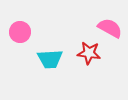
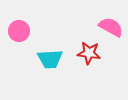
pink semicircle: moved 1 px right, 1 px up
pink circle: moved 1 px left, 1 px up
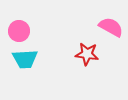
red star: moved 2 px left, 1 px down
cyan trapezoid: moved 25 px left
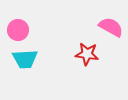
pink circle: moved 1 px left, 1 px up
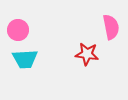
pink semicircle: rotated 50 degrees clockwise
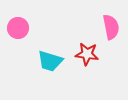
pink circle: moved 2 px up
cyan trapezoid: moved 25 px right, 2 px down; rotated 20 degrees clockwise
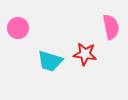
red star: moved 2 px left
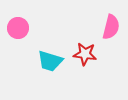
pink semicircle: rotated 25 degrees clockwise
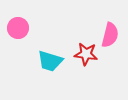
pink semicircle: moved 1 px left, 8 px down
red star: moved 1 px right
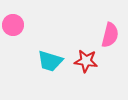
pink circle: moved 5 px left, 3 px up
red star: moved 7 px down
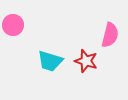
red star: rotated 10 degrees clockwise
